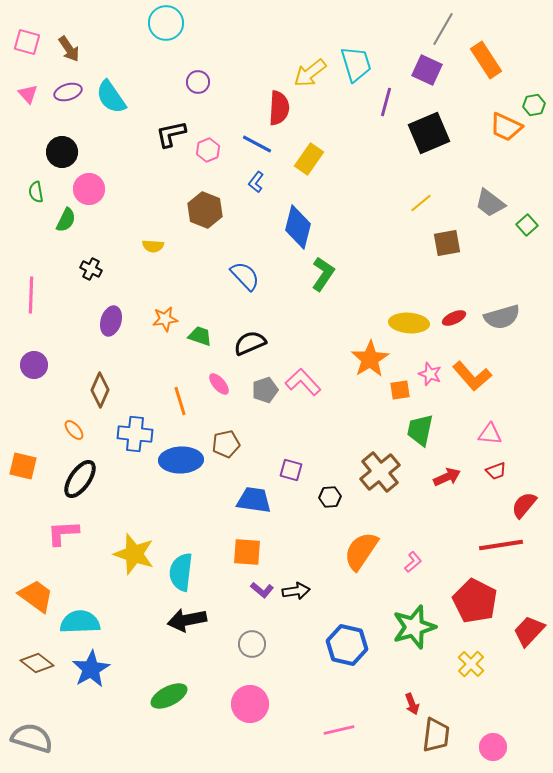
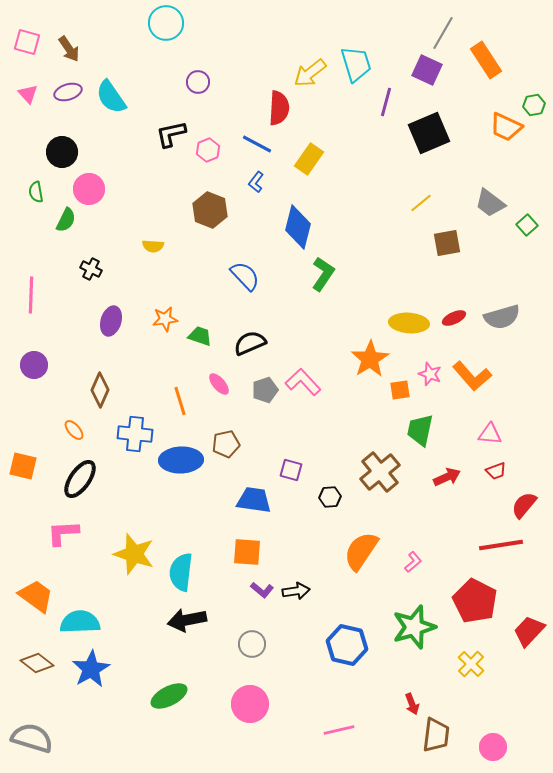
gray line at (443, 29): moved 4 px down
brown hexagon at (205, 210): moved 5 px right
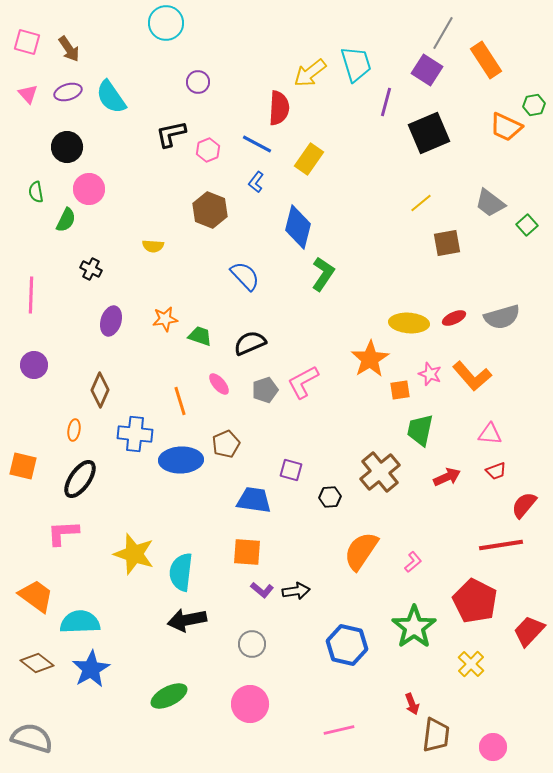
purple square at (427, 70): rotated 8 degrees clockwise
black circle at (62, 152): moved 5 px right, 5 px up
pink L-shape at (303, 382): rotated 75 degrees counterclockwise
orange ellipse at (74, 430): rotated 50 degrees clockwise
brown pentagon at (226, 444): rotated 12 degrees counterclockwise
green star at (414, 627): rotated 18 degrees counterclockwise
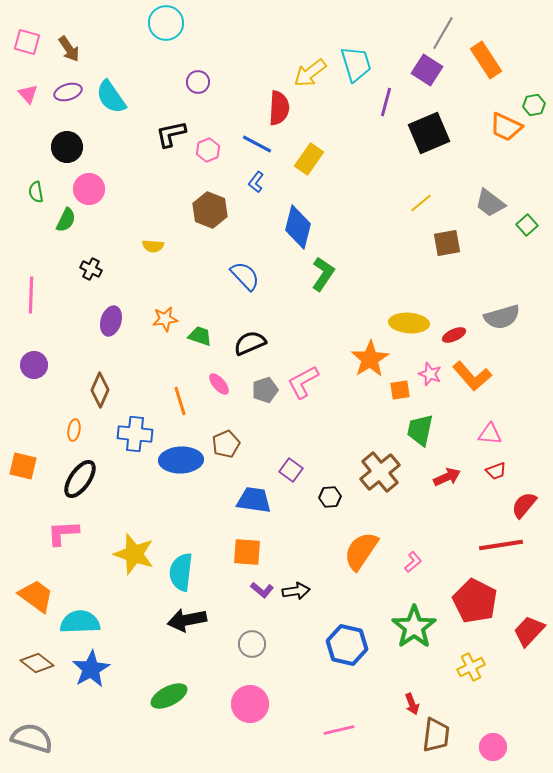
red ellipse at (454, 318): moved 17 px down
purple square at (291, 470): rotated 20 degrees clockwise
yellow cross at (471, 664): moved 3 px down; rotated 20 degrees clockwise
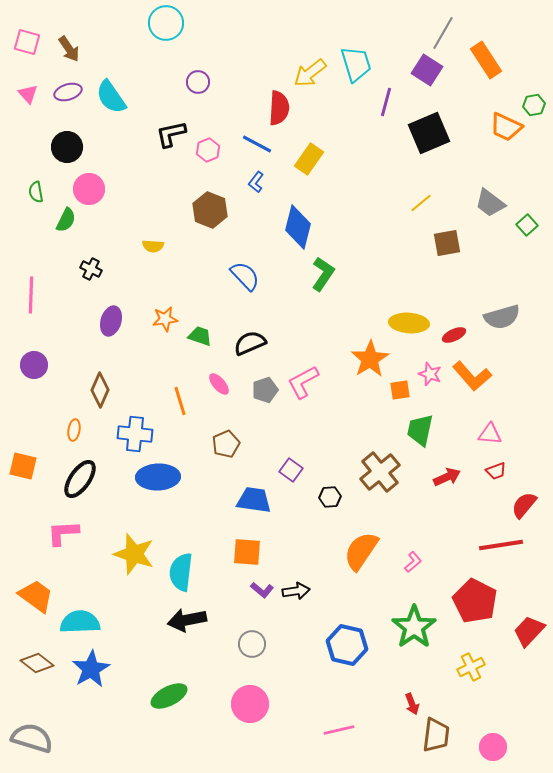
blue ellipse at (181, 460): moved 23 px left, 17 px down
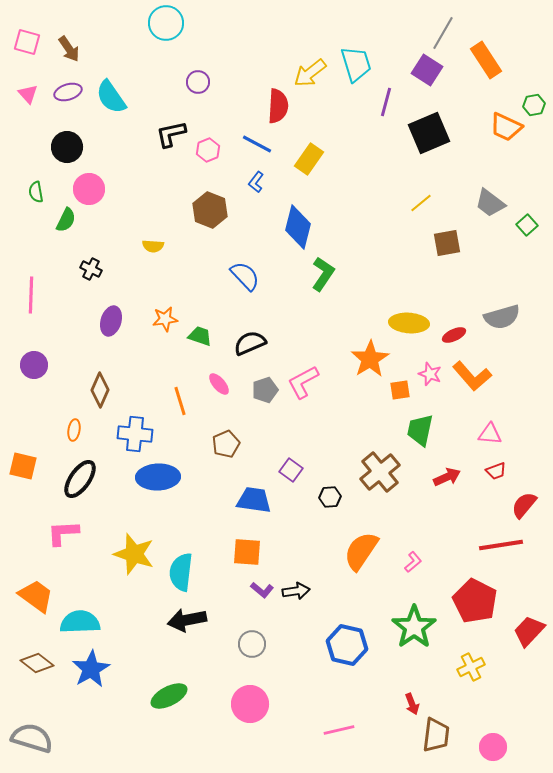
red semicircle at (279, 108): moved 1 px left, 2 px up
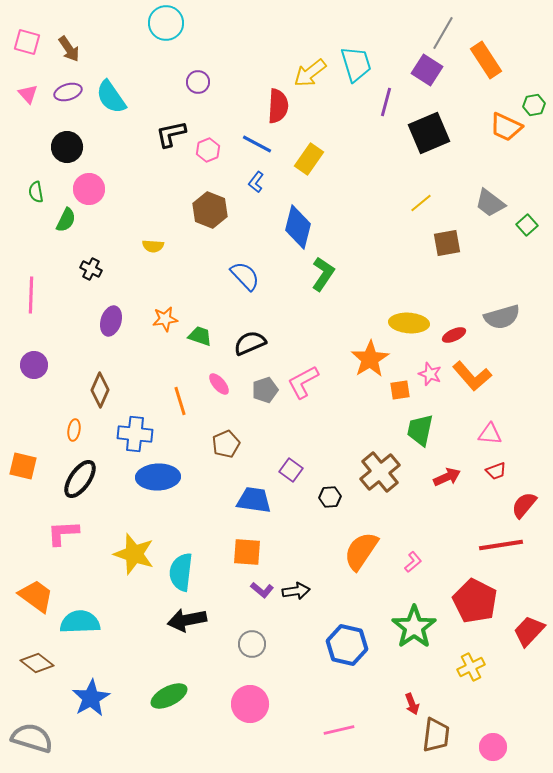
blue star at (91, 669): moved 29 px down
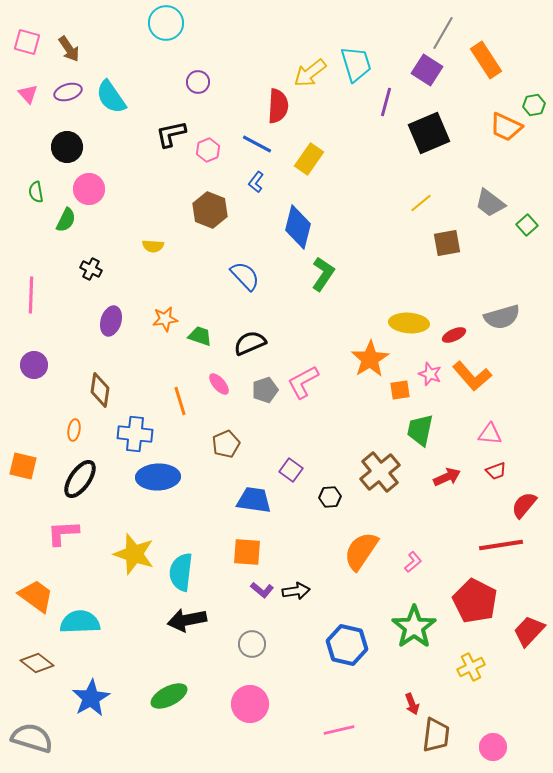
brown diamond at (100, 390): rotated 16 degrees counterclockwise
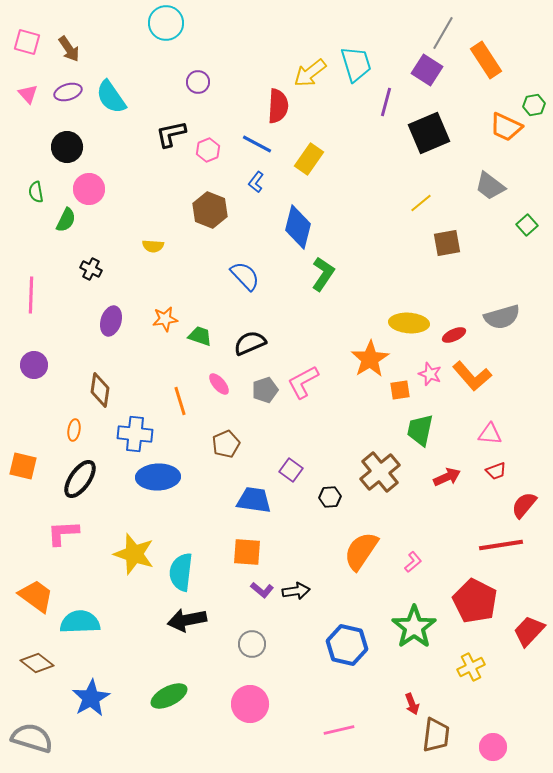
gray trapezoid at (490, 203): moved 17 px up
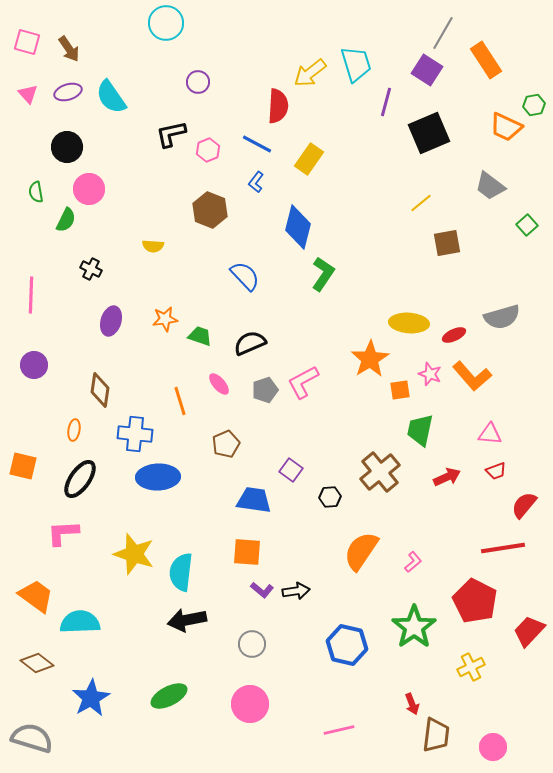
red line at (501, 545): moved 2 px right, 3 px down
